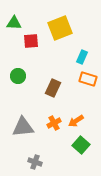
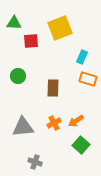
brown rectangle: rotated 24 degrees counterclockwise
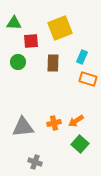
green circle: moved 14 px up
brown rectangle: moved 25 px up
orange cross: rotated 16 degrees clockwise
green square: moved 1 px left, 1 px up
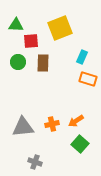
green triangle: moved 2 px right, 2 px down
brown rectangle: moved 10 px left
orange cross: moved 2 px left, 1 px down
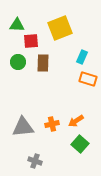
green triangle: moved 1 px right
gray cross: moved 1 px up
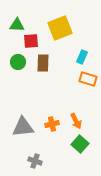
orange arrow: rotated 84 degrees counterclockwise
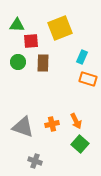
gray triangle: rotated 25 degrees clockwise
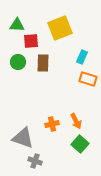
gray triangle: moved 11 px down
